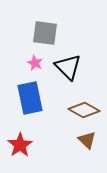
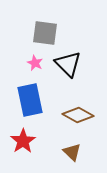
black triangle: moved 3 px up
blue rectangle: moved 2 px down
brown diamond: moved 6 px left, 5 px down
brown triangle: moved 15 px left, 12 px down
red star: moved 3 px right, 4 px up
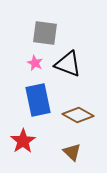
black triangle: rotated 24 degrees counterclockwise
blue rectangle: moved 8 px right
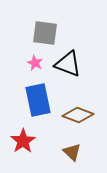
brown diamond: rotated 8 degrees counterclockwise
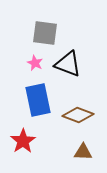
brown triangle: moved 11 px right; rotated 42 degrees counterclockwise
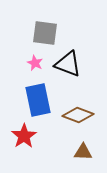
red star: moved 1 px right, 5 px up
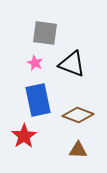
black triangle: moved 4 px right
brown triangle: moved 5 px left, 2 px up
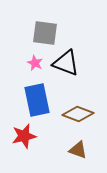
black triangle: moved 6 px left, 1 px up
blue rectangle: moved 1 px left
brown diamond: moved 1 px up
red star: rotated 20 degrees clockwise
brown triangle: rotated 18 degrees clockwise
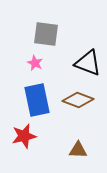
gray square: moved 1 px right, 1 px down
black triangle: moved 22 px right
brown diamond: moved 14 px up
brown triangle: rotated 18 degrees counterclockwise
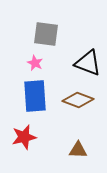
blue rectangle: moved 2 px left, 4 px up; rotated 8 degrees clockwise
red star: moved 1 px down
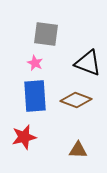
brown diamond: moved 2 px left
